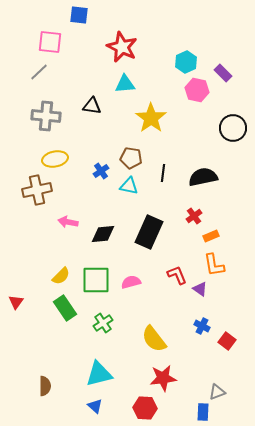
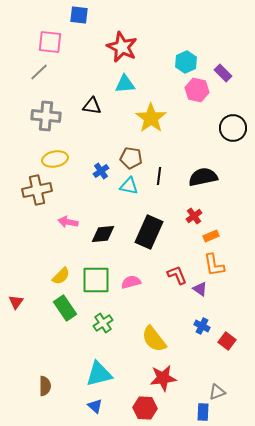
black line at (163, 173): moved 4 px left, 3 px down
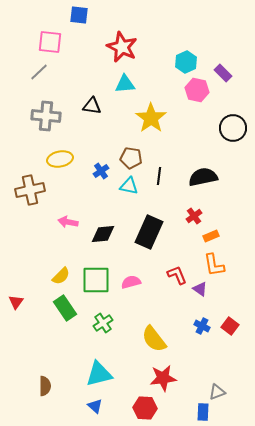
yellow ellipse at (55, 159): moved 5 px right
brown cross at (37, 190): moved 7 px left
red square at (227, 341): moved 3 px right, 15 px up
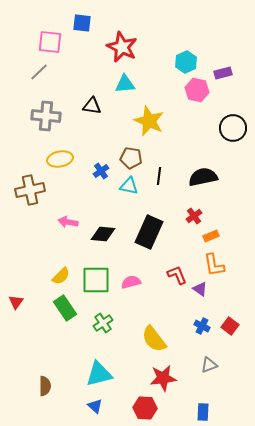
blue square at (79, 15): moved 3 px right, 8 px down
purple rectangle at (223, 73): rotated 60 degrees counterclockwise
yellow star at (151, 118): moved 2 px left, 3 px down; rotated 12 degrees counterclockwise
black diamond at (103, 234): rotated 10 degrees clockwise
gray triangle at (217, 392): moved 8 px left, 27 px up
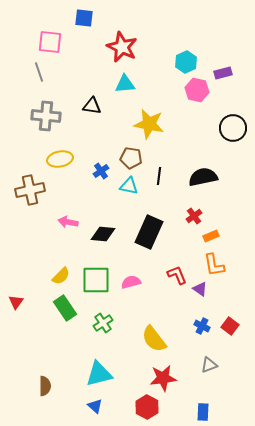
blue square at (82, 23): moved 2 px right, 5 px up
gray line at (39, 72): rotated 66 degrees counterclockwise
yellow star at (149, 121): moved 3 px down; rotated 12 degrees counterclockwise
red hexagon at (145, 408): moved 2 px right, 1 px up; rotated 25 degrees clockwise
